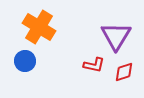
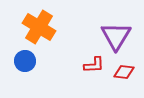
red L-shape: rotated 15 degrees counterclockwise
red diamond: rotated 25 degrees clockwise
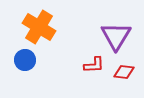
blue circle: moved 1 px up
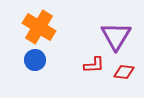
blue circle: moved 10 px right
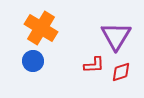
orange cross: moved 2 px right, 1 px down
blue circle: moved 2 px left, 1 px down
red diamond: moved 3 px left; rotated 25 degrees counterclockwise
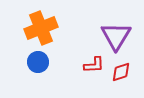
orange cross: rotated 36 degrees clockwise
blue circle: moved 5 px right, 1 px down
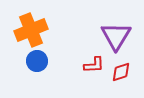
orange cross: moved 10 px left, 2 px down
blue circle: moved 1 px left, 1 px up
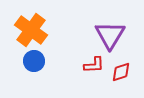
orange cross: rotated 32 degrees counterclockwise
purple triangle: moved 6 px left, 1 px up
blue circle: moved 3 px left
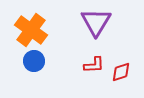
purple triangle: moved 14 px left, 13 px up
